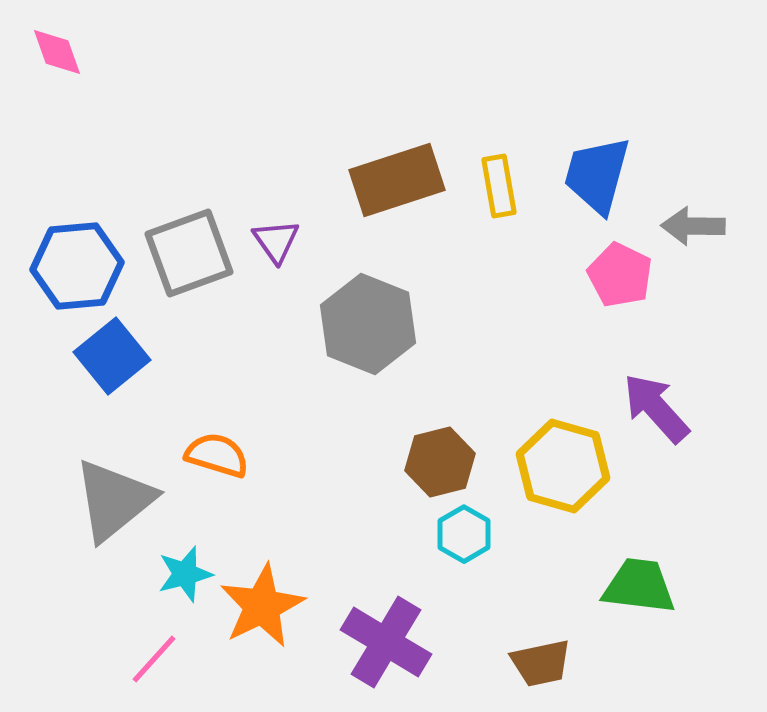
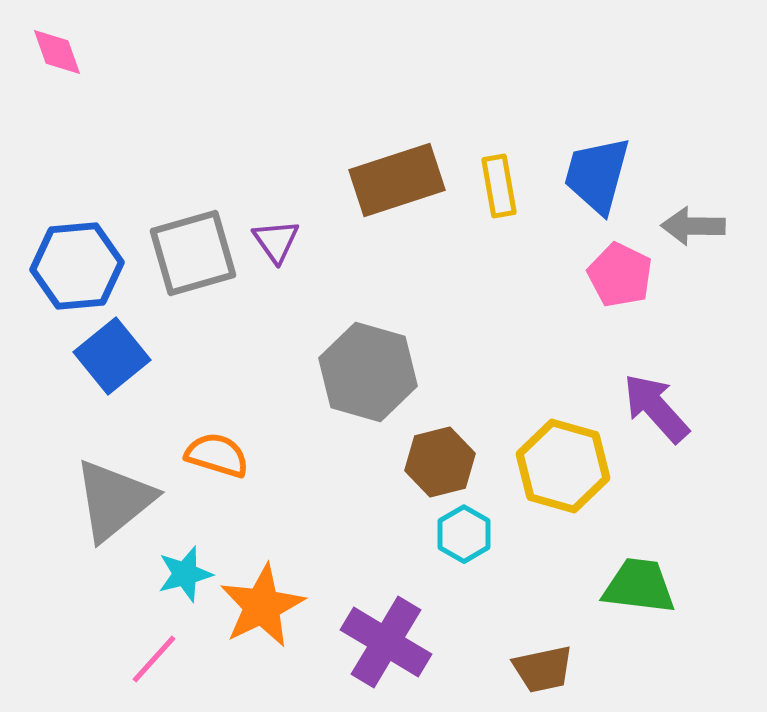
gray square: moved 4 px right; rotated 4 degrees clockwise
gray hexagon: moved 48 px down; rotated 6 degrees counterclockwise
brown trapezoid: moved 2 px right, 6 px down
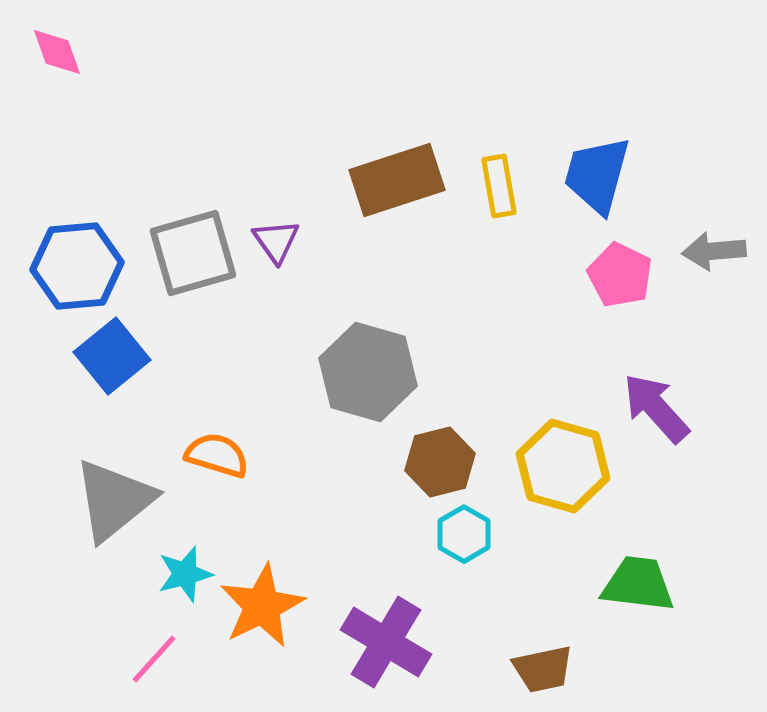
gray arrow: moved 21 px right, 25 px down; rotated 6 degrees counterclockwise
green trapezoid: moved 1 px left, 2 px up
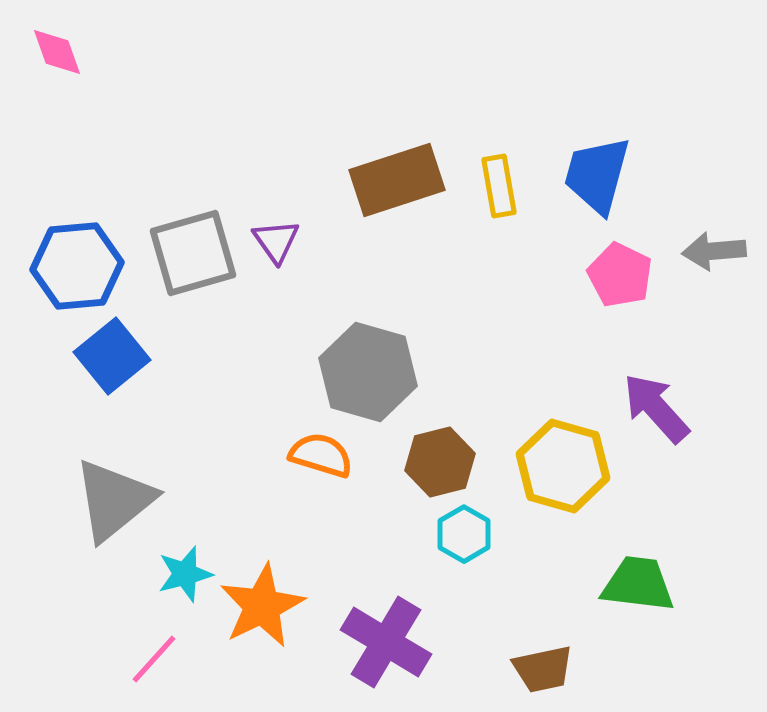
orange semicircle: moved 104 px right
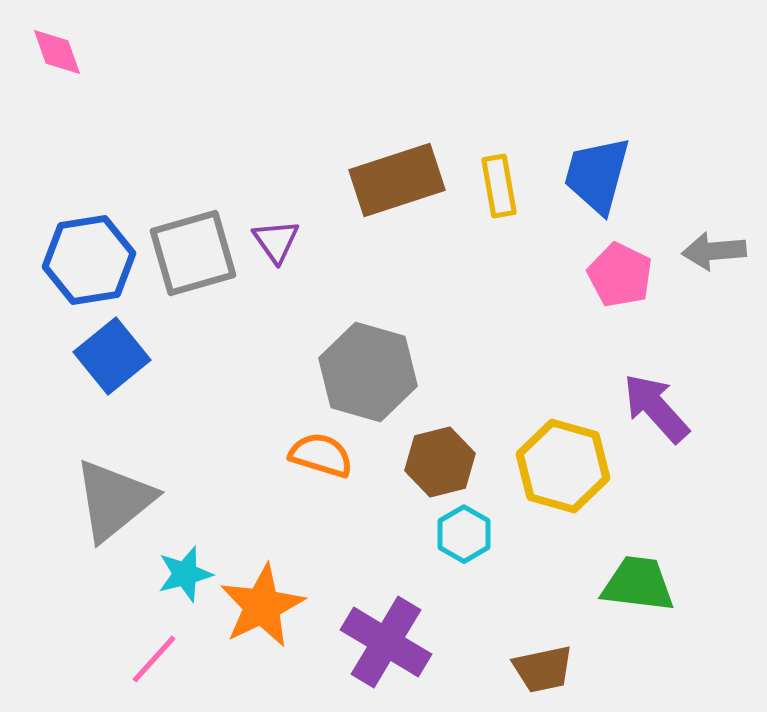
blue hexagon: moved 12 px right, 6 px up; rotated 4 degrees counterclockwise
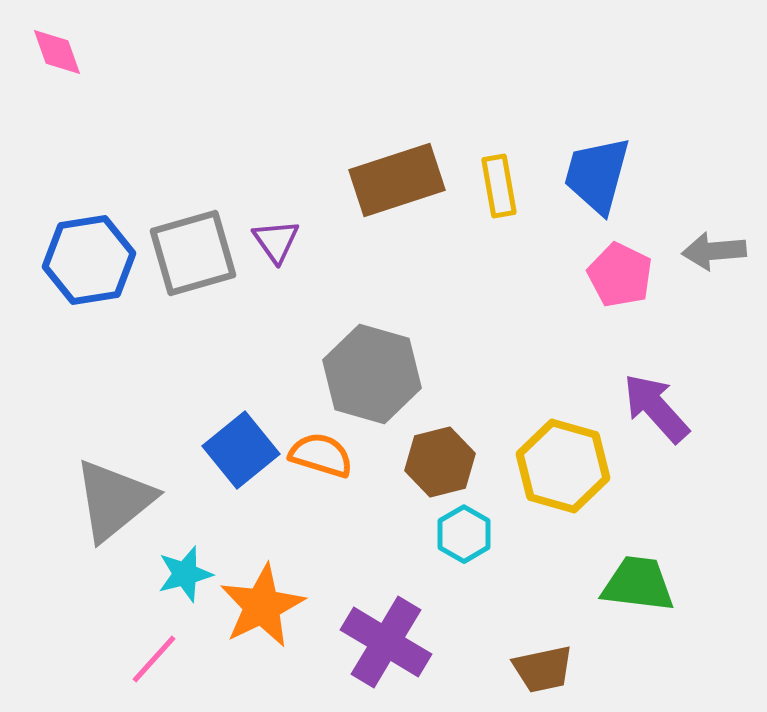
blue square: moved 129 px right, 94 px down
gray hexagon: moved 4 px right, 2 px down
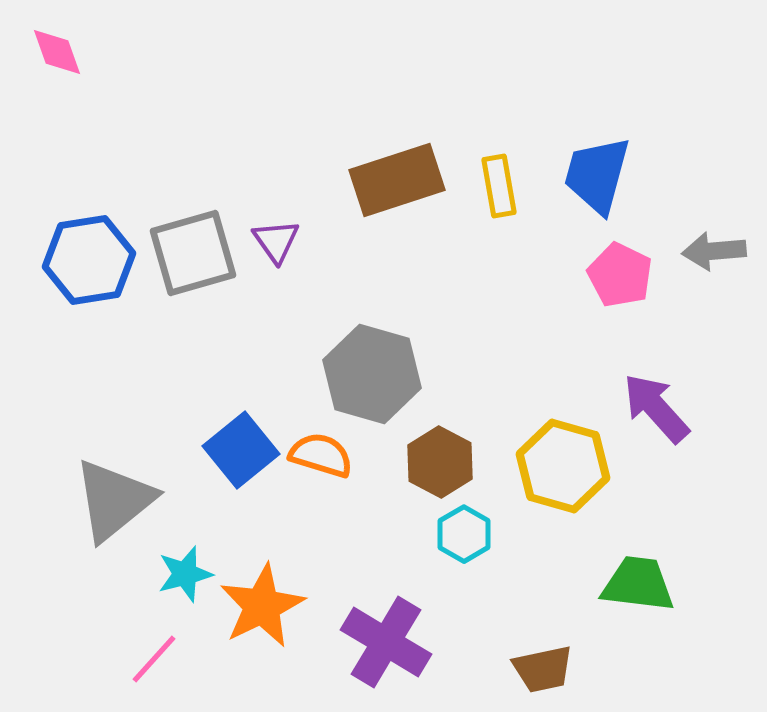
brown hexagon: rotated 18 degrees counterclockwise
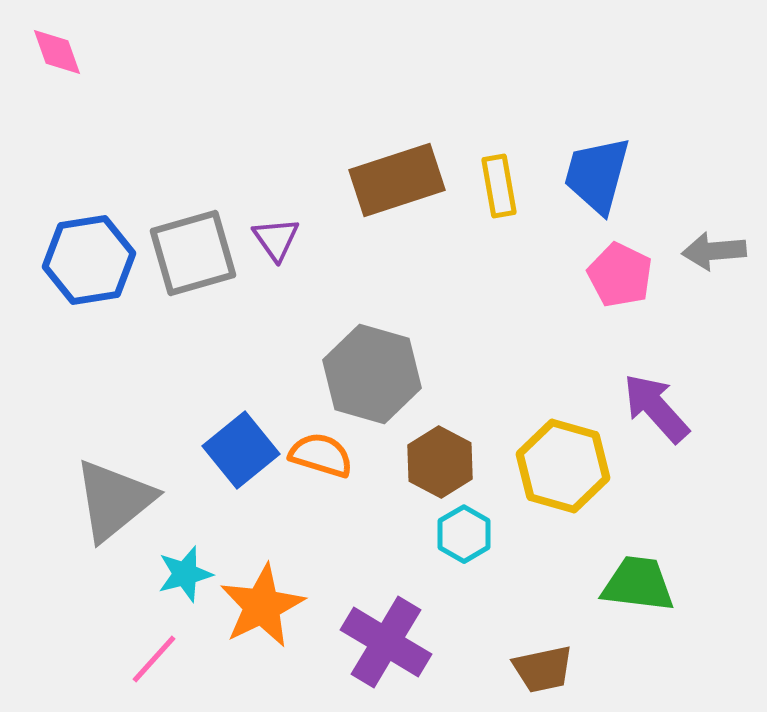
purple triangle: moved 2 px up
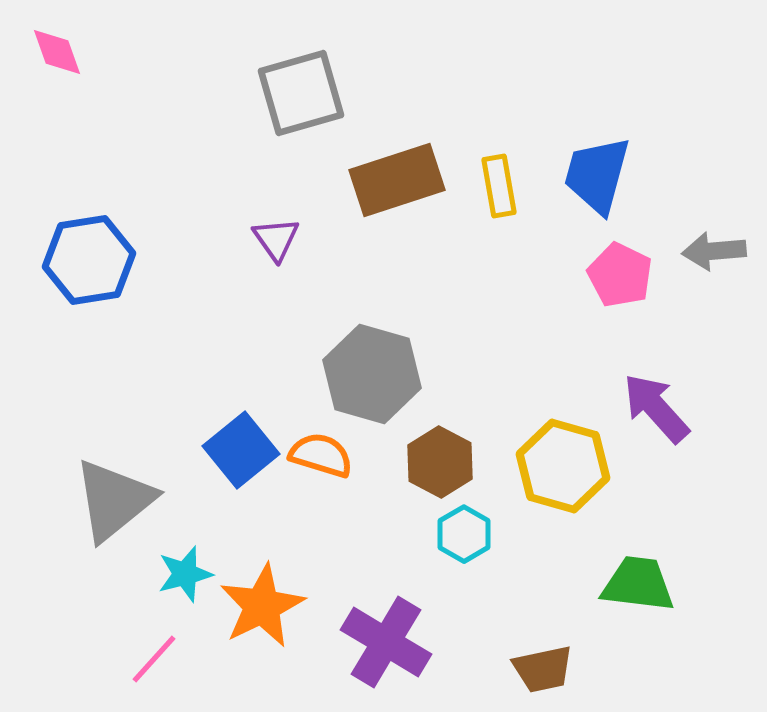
gray square: moved 108 px right, 160 px up
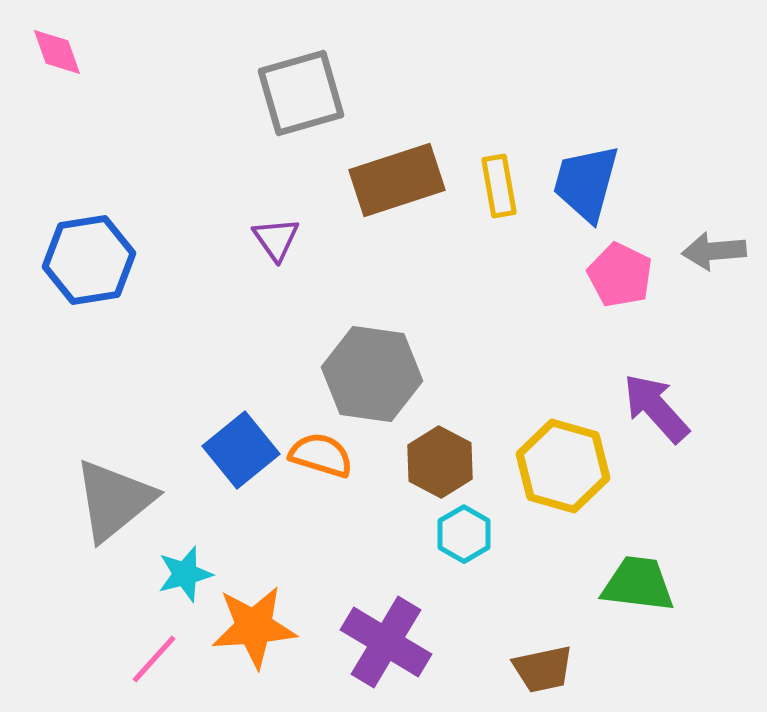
blue trapezoid: moved 11 px left, 8 px down
gray hexagon: rotated 8 degrees counterclockwise
orange star: moved 8 px left, 21 px down; rotated 22 degrees clockwise
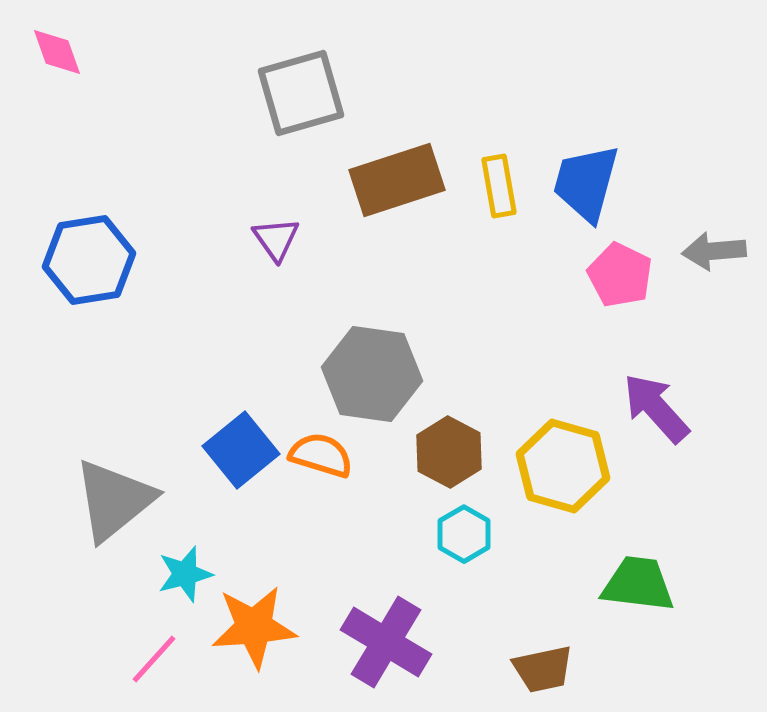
brown hexagon: moved 9 px right, 10 px up
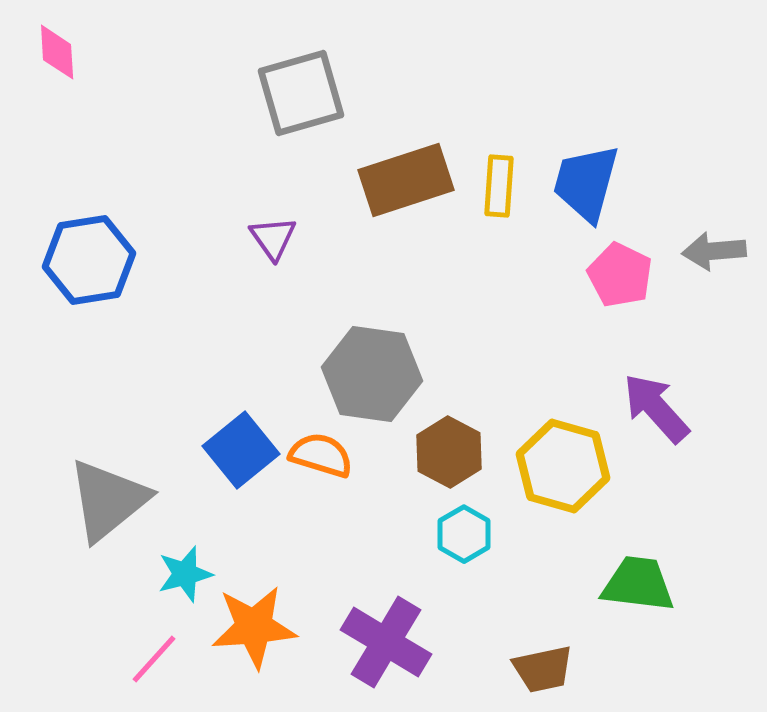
pink diamond: rotated 16 degrees clockwise
brown rectangle: moved 9 px right
yellow rectangle: rotated 14 degrees clockwise
purple triangle: moved 3 px left, 1 px up
gray triangle: moved 6 px left
